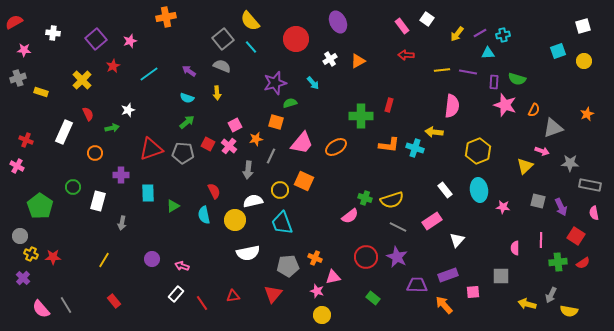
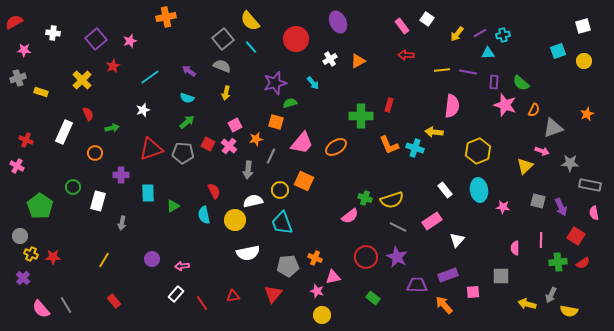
cyan line at (149, 74): moved 1 px right, 3 px down
green semicircle at (517, 79): moved 4 px right, 4 px down; rotated 24 degrees clockwise
yellow arrow at (217, 93): moved 9 px right; rotated 16 degrees clockwise
white star at (128, 110): moved 15 px right
orange L-shape at (389, 145): rotated 60 degrees clockwise
pink arrow at (182, 266): rotated 24 degrees counterclockwise
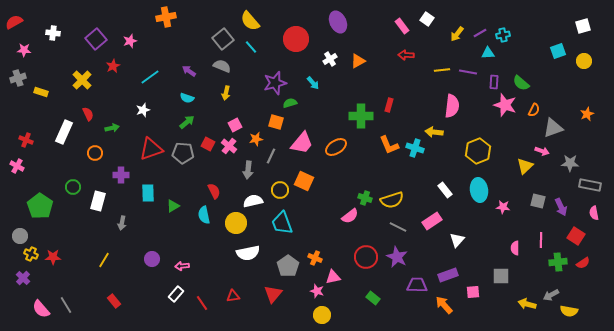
yellow circle at (235, 220): moved 1 px right, 3 px down
gray pentagon at (288, 266): rotated 30 degrees counterclockwise
gray arrow at (551, 295): rotated 35 degrees clockwise
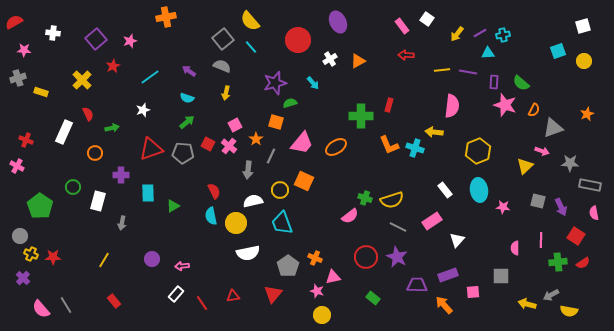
red circle at (296, 39): moved 2 px right, 1 px down
orange star at (256, 139): rotated 24 degrees counterclockwise
cyan semicircle at (204, 215): moved 7 px right, 1 px down
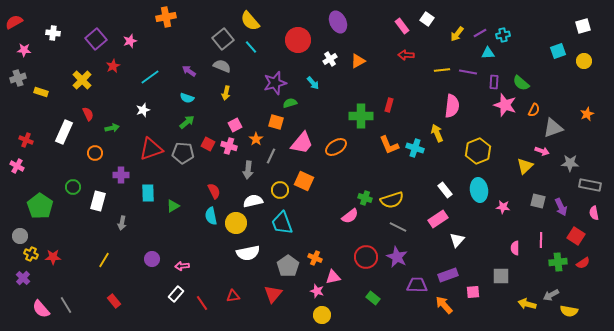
yellow arrow at (434, 132): moved 3 px right, 1 px down; rotated 60 degrees clockwise
pink cross at (229, 146): rotated 21 degrees counterclockwise
pink rectangle at (432, 221): moved 6 px right, 2 px up
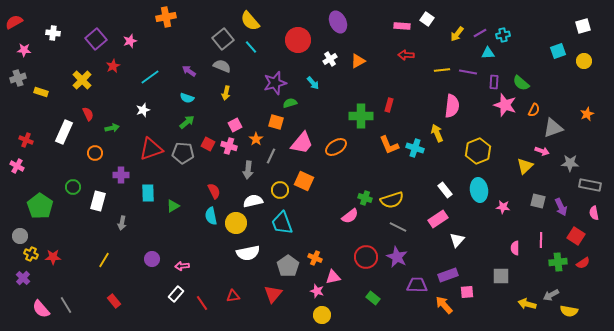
pink rectangle at (402, 26): rotated 49 degrees counterclockwise
pink square at (473, 292): moved 6 px left
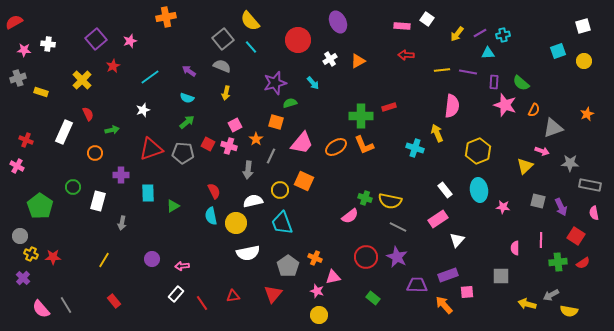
white cross at (53, 33): moved 5 px left, 11 px down
red rectangle at (389, 105): moved 2 px down; rotated 56 degrees clockwise
green arrow at (112, 128): moved 2 px down
orange L-shape at (389, 145): moved 25 px left
yellow semicircle at (392, 200): moved 2 px left, 1 px down; rotated 30 degrees clockwise
yellow circle at (322, 315): moved 3 px left
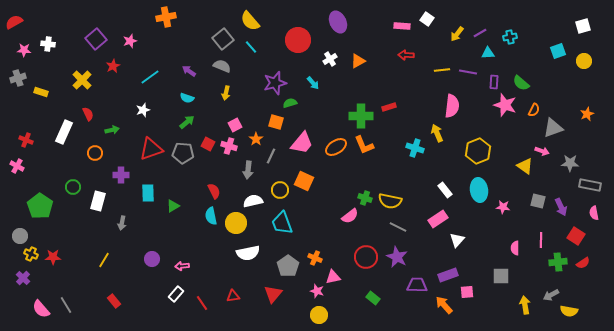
cyan cross at (503, 35): moved 7 px right, 2 px down
yellow triangle at (525, 166): rotated 42 degrees counterclockwise
yellow arrow at (527, 304): moved 2 px left, 1 px down; rotated 66 degrees clockwise
